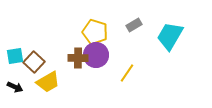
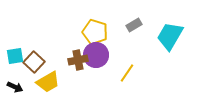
brown cross: moved 2 px down; rotated 12 degrees counterclockwise
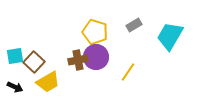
purple circle: moved 2 px down
yellow line: moved 1 px right, 1 px up
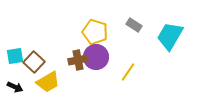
gray rectangle: rotated 63 degrees clockwise
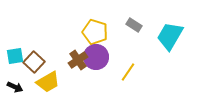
brown cross: rotated 24 degrees counterclockwise
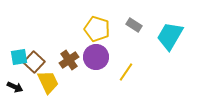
yellow pentagon: moved 2 px right, 3 px up
cyan square: moved 4 px right, 1 px down
brown cross: moved 9 px left
yellow line: moved 2 px left
yellow trapezoid: rotated 85 degrees counterclockwise
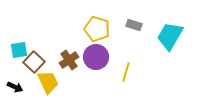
gray rectangle: rotated 14 degrees counterclockwise
cyan square: moved 7 px up
yellow line: rotated 18 degrees counterclockwise
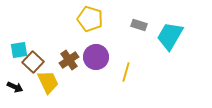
gray rectangle: moved 5 px right
yellow pentagon: moved 7 px left, 10 px up
brown square: moved 1 px left
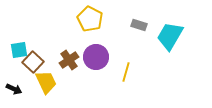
yellow pentagon: rotated 10 degrees clockwise
yellow trapezoid: moved 2 px left
black arrow: moved 1 px left, 2 px down
